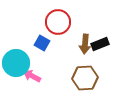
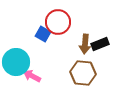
blue square: moved 1 px right, 9 px up
cyan circle: moved 1 px up
brown hexagon: moved 2 px left, 5 px up; rotated 10 degrees clockwise
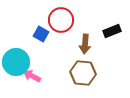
red circle: moved 3 px right, 2 px up
blue square: moved 2 px left
black rectangle: moved 12 px right, 13 px up
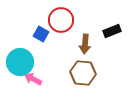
cyan circle: moved 4 px right
pink arrow: moved 1 px right, 3 px down
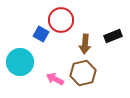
black rectangle: moved 1 px right, 5 px down
brown hexagon: rotated 20 degrees counterclockwise
pink arrow: moved 22 px right
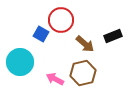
brown arrow: rotated 54 degrees counterclockwise
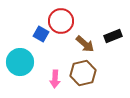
red circle: moved 1 px down
pink arrow: rotated 114 degrees counterclockwise
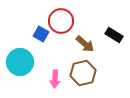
black rectangle: moved 1 px right, 1 px up; rotated 54 degrees clockwise
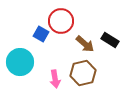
black rectangle: moved 4 px left, 5 px down
pink arrow: rotated 12 degrees counterclockwise
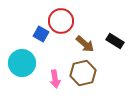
black rectangle: moved 5 px right, 1 px down
cyan circle: moved 2 px right, 1 px down
